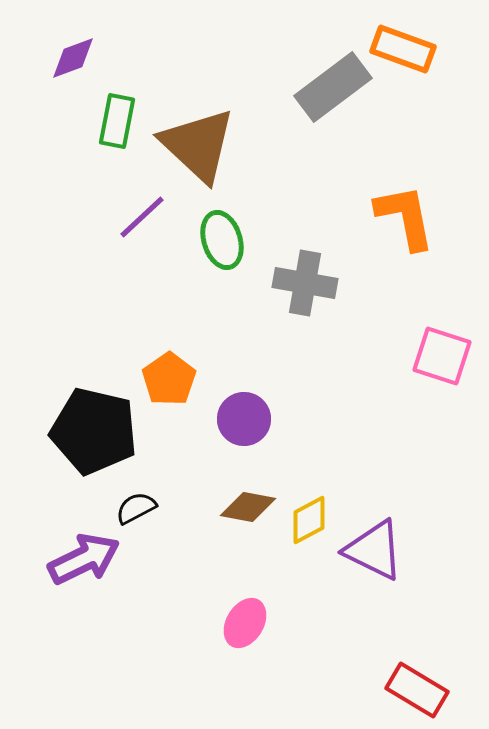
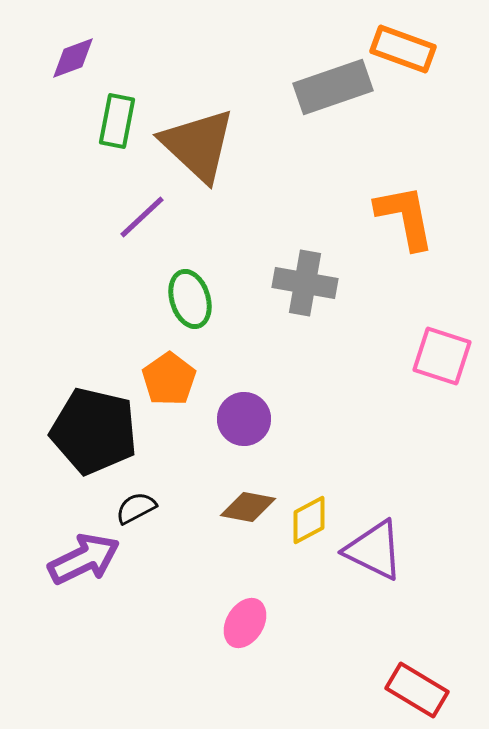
gray rectangle: rotated 18 degrees clockwise
green ellipse: moved 32 px left, 59 px down
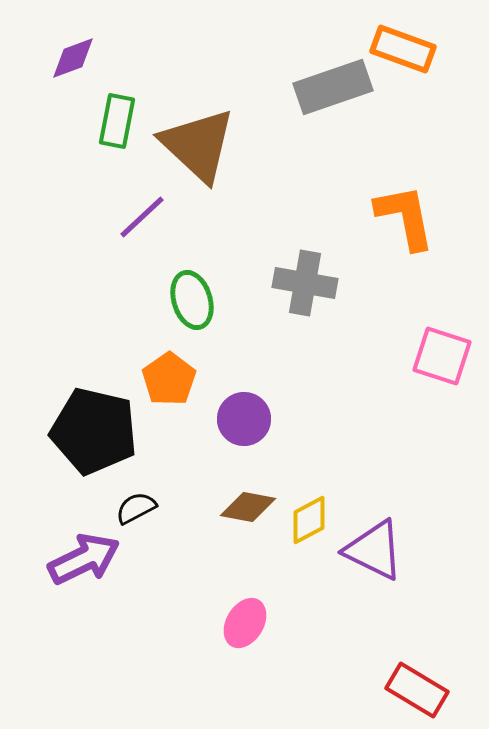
green ellipse: moved 2 px right, 1 px down
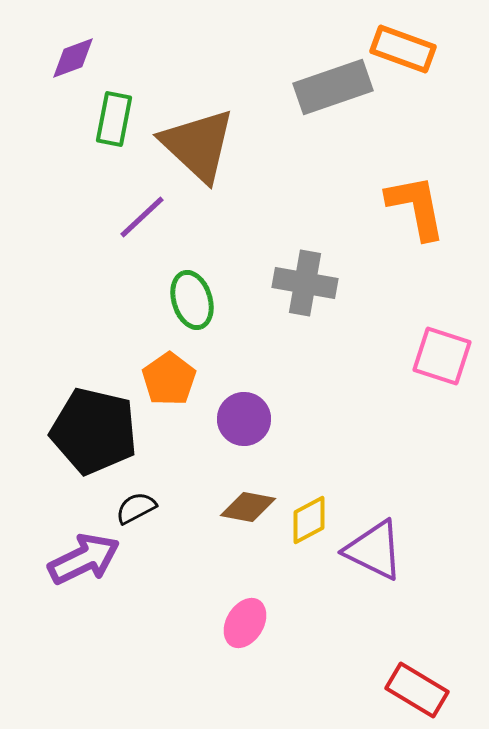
green rectangle: moved 3 px left, 2 px up
orange L-shape: moved 11 px right, 10 px up
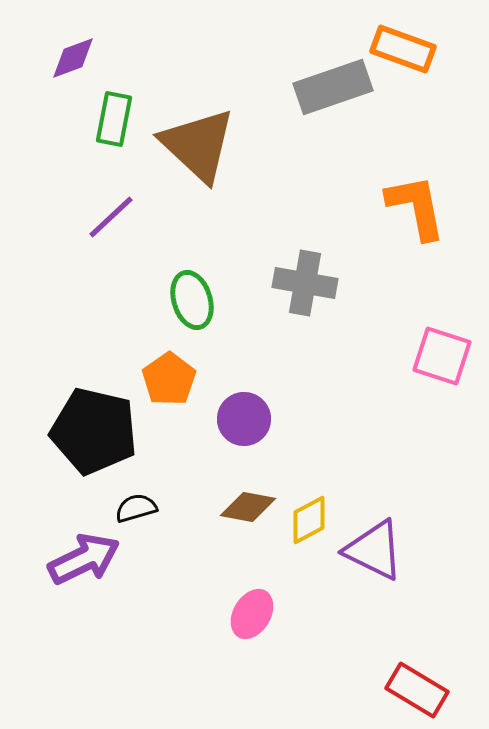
purple line: moved 31 px left
black semicircle: rotated 12 degrees clockwise
pink ellipse: moved 7 px right, 9 px up
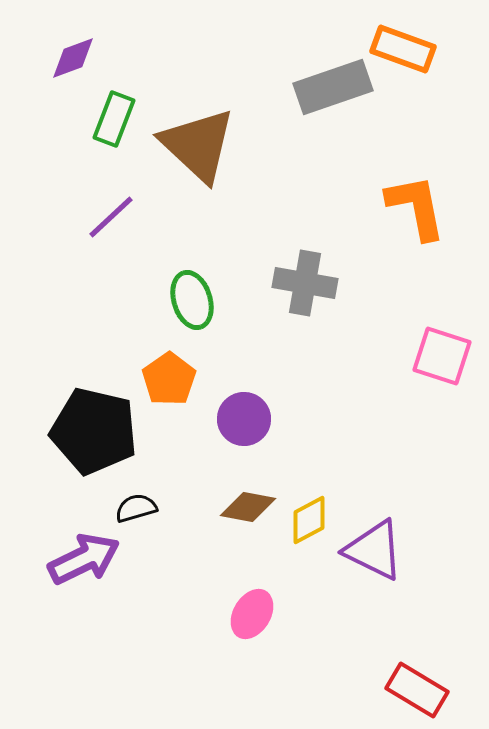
green rectangle: rotated 10 degrees clockwise
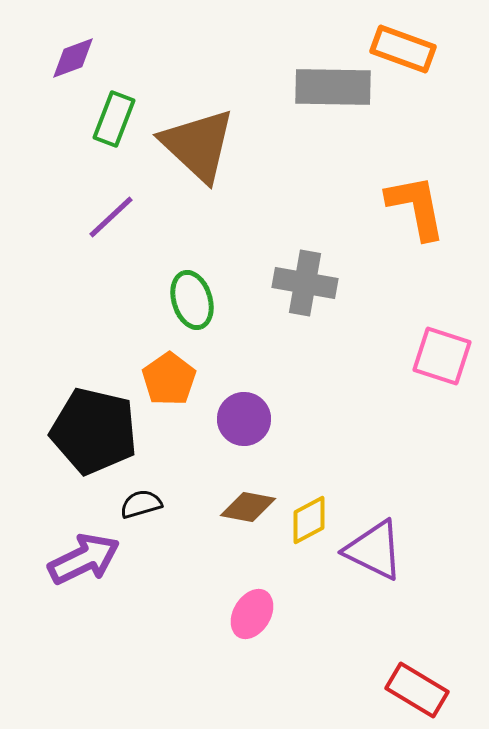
gray rectangle: rotated 20 degrees clockwise
black semicircle: moved 5 px right, 4 px up
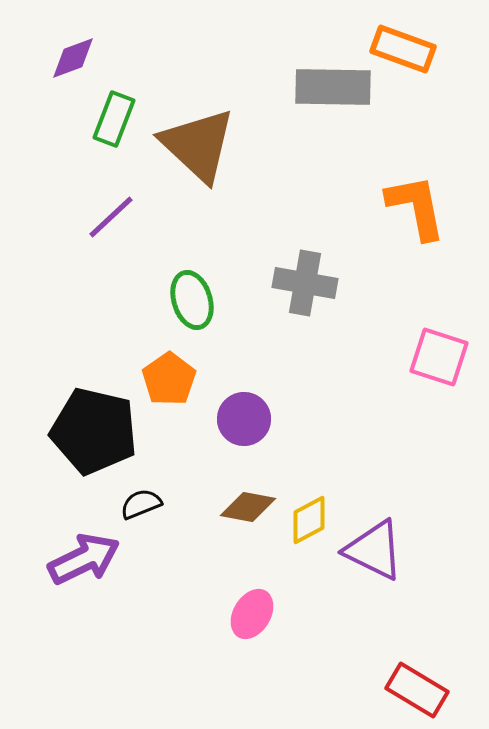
pink square: moved 3 px left, 1 px down
black semicircle: rotated 6 degrees counterclockwise
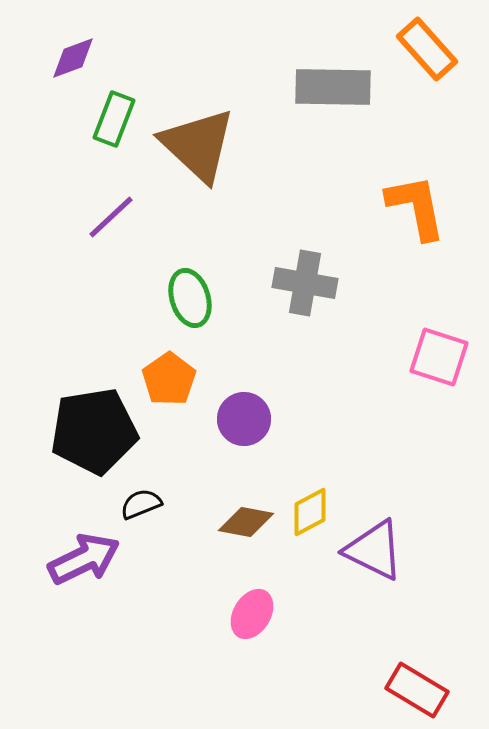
orange rectangle: moved 24 px right; rotated 28 degrees clockwise
green ellipse: moved 2 px left, 2 px up
black pentagon: rotated 22 degrees counterclockwise
brown diamond: moved 2 px left, 15 px down
yellow diamond: moved 1 px right, 8 px up
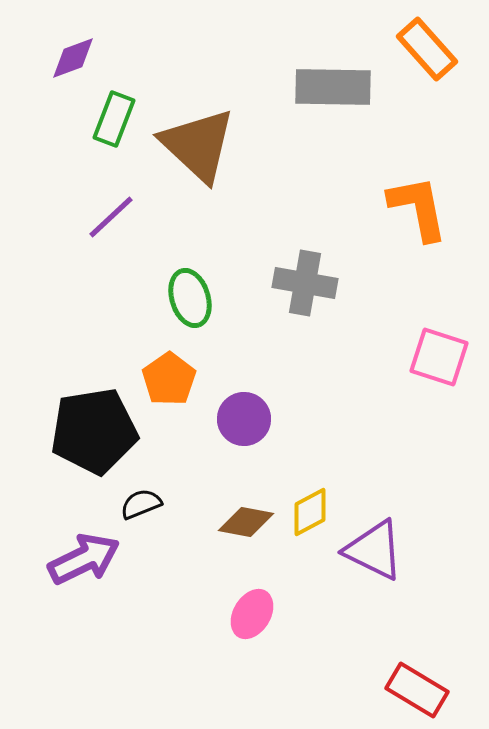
orange L-shape: moved 2 px right, 1 px down
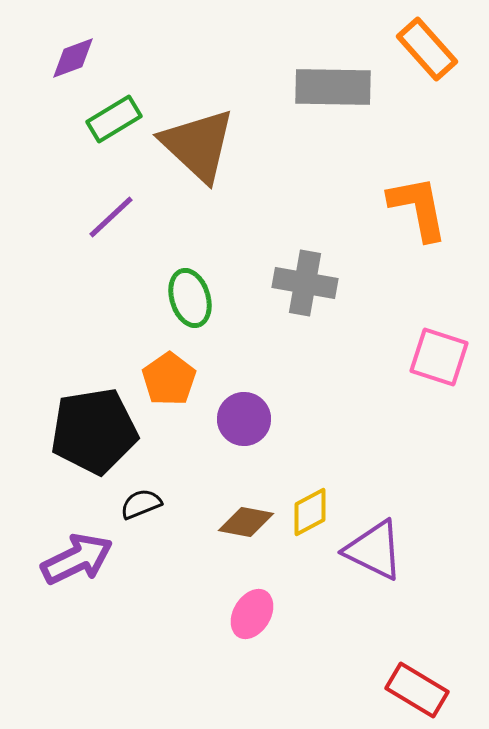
green rectangle: rotated 38 degrees clockwise
purple arrow: moved 7 px left
